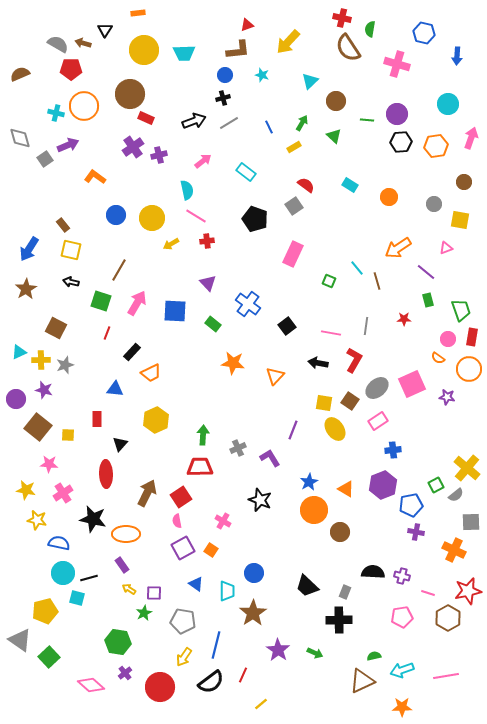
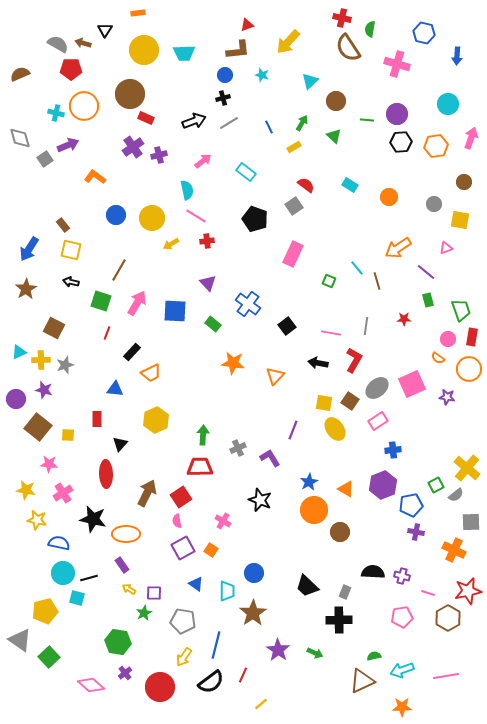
brown square at (56, 328): moved 2 px left
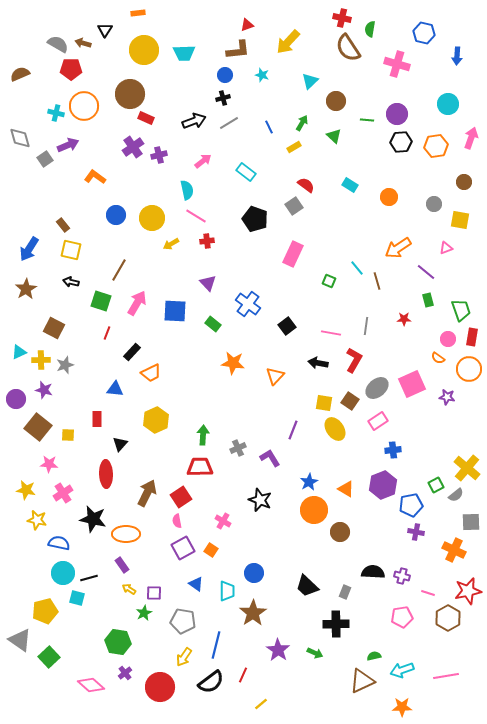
black cross at (339, 620): moved 3 px left, 4 px down
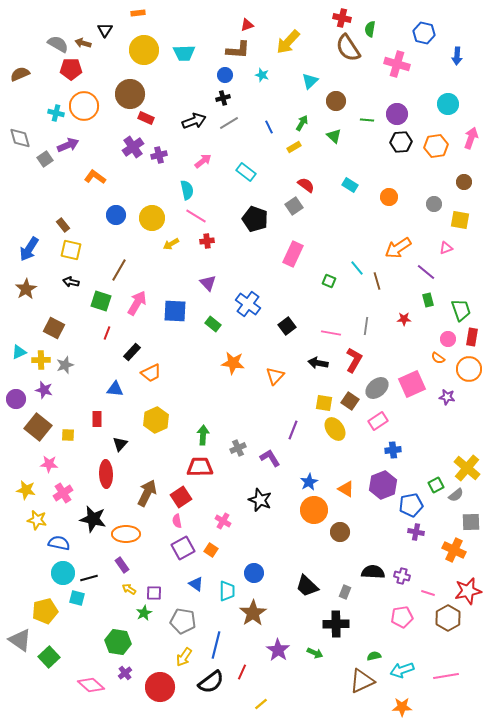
brown L-shape at (238, 50): rotated 10 degrees clockwise
red line at (243, 675): moved 1 px left, 3 px up
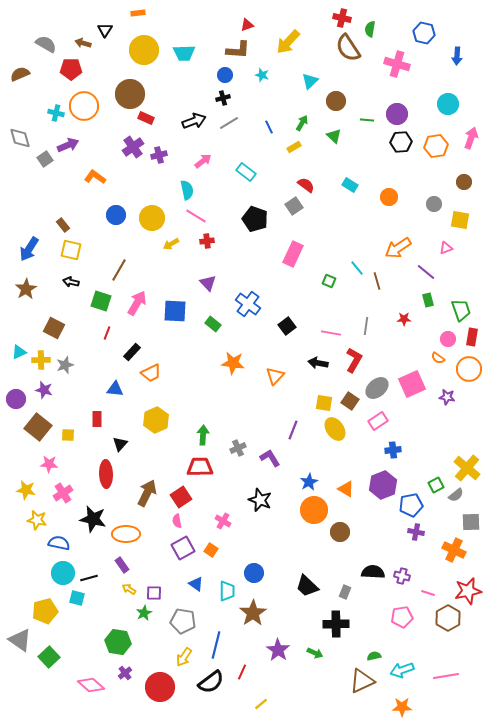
gray semicircle at (58, 44): moved 12 px left
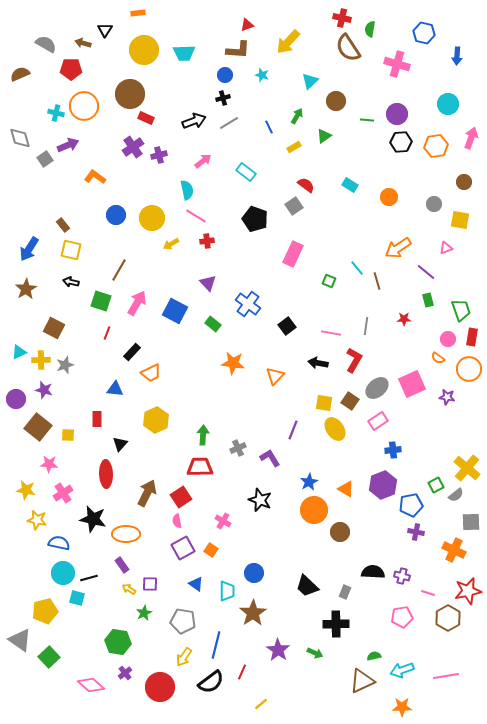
green arrow at (302, 123): moved 5 px left, 7 px up
green triangle at (334, 136): moved 10 px left; rotated 42 degrees clockwise
blue square at (175, 311): rotated 25 degrees clockwise
purple square at (154, 593): moved 4 px left, 9 px up
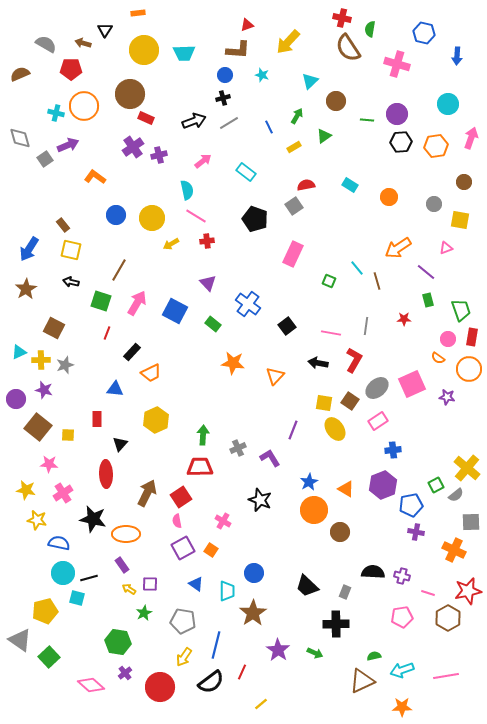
red semicircle at (306, 185): rotated 48 degrees counterclockwise
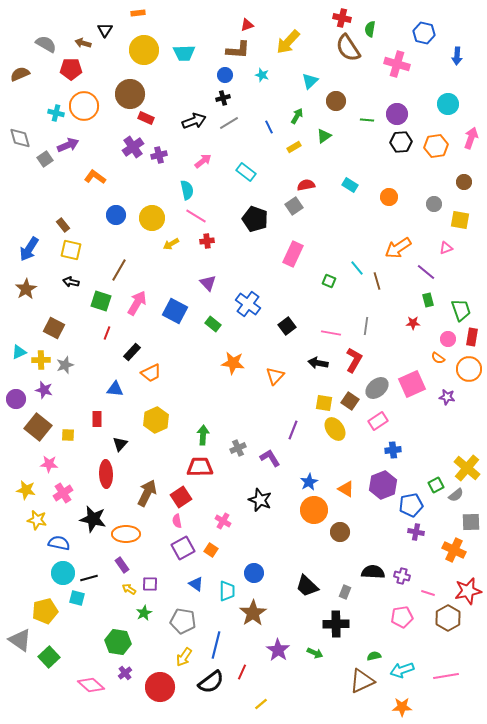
red star at (404, 319): moved 9 px right, 4 px down
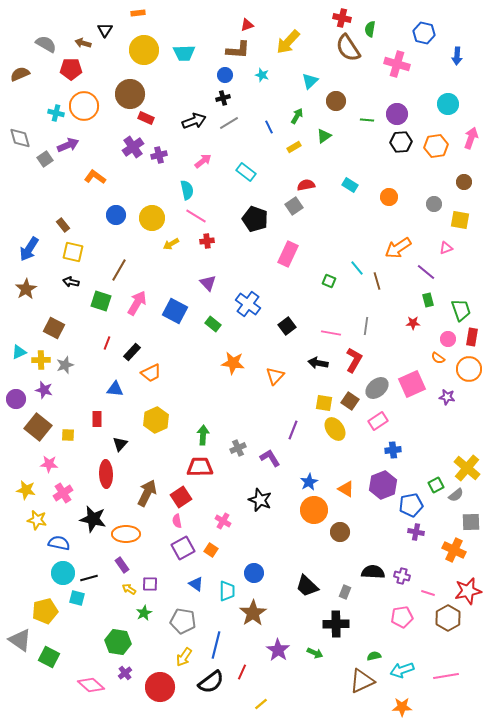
yellow square at (71, 250): moved 2 px right, 2 px down
pink rectangle at (293, 254): moved 5 px left
red line at (107, 333): moved 10 px down
green square at (49, 657): rotated 20 degrees counterclockwise
